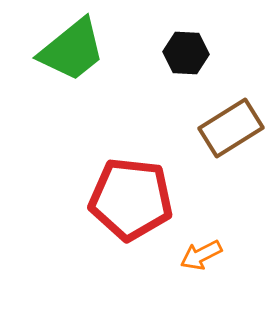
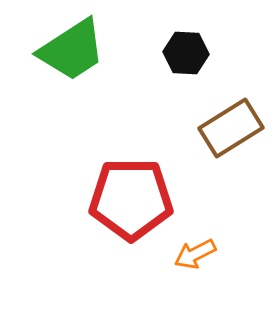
green trapezoid: rotated 6 degrees clockwise
red pentagon: rotated 6 degrees counterclockwise
orange arrow: moved 6 px left, 1 px up
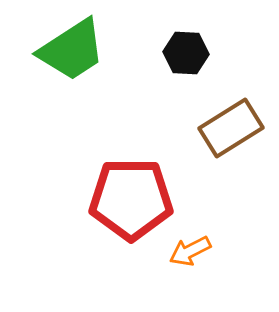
orange arrow: moved 5 px left, 3 px up
